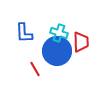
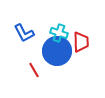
blue L-shape: rotated 25 degrees counterclockwise
red line: moved 1 px left, 1 px down
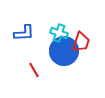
blue L-shape: rotated 65 degrees counterclockwise
red trapezoid: rotated 20 degrees clockwise
blue circle: moved 7 px right
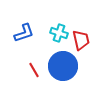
blue L-shape: rotated 15 degrees counterclockwise
red trapezoid: moved 2 px up; rotated 30 degrees counterclockwise
blue circle: moved 1 px left, 15 px down
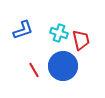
blue L-shape: moved 1 px left, 3 px up
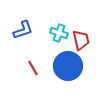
blue circle: moved 5 px right
red line: moved 1 px left, 2 px up
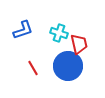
red trapezoid: moved 2 px left, 4 px down
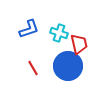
blue L-shape: moved 6 px right, 1 px up
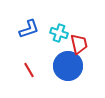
red line: moved 4 px left, 2 px down
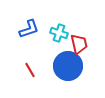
red line: moved 1 px right
